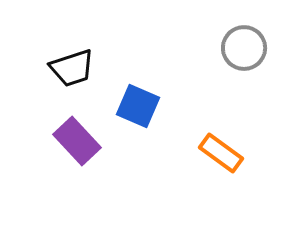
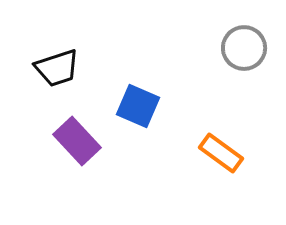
black trapezoid: moved 15 px left
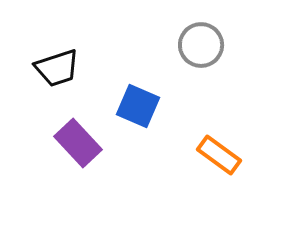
gray circle: moved 43 px left, 3 px up
purple rectangle: moved 1 px right, 2 px down
orange rectangle: moved 2 px left, 2 px down
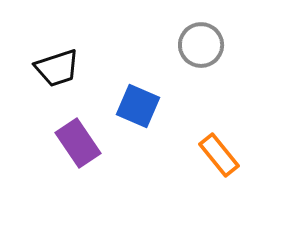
purple rectangle: rotated 9 degrees clockwise
orange rectangle: rotated 15 degrees clockwise
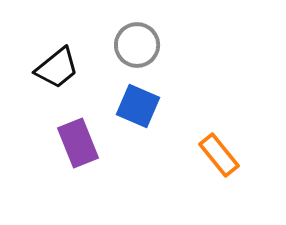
gray circle: moved 64 px left
black trapezoid: rotated 21 degrees counterclockwise
purple rectangle: rotated 12 degrees clockwise
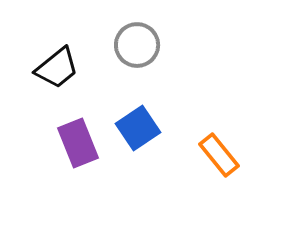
blue square: moved 22 px down; rotated 33 degrees clockwise
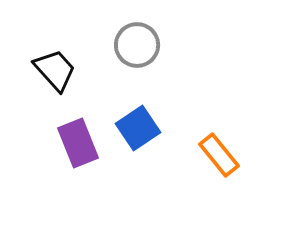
black trapezoid: moved 2 px left, 2 px down; rotated 93 degrees counterclockwise
